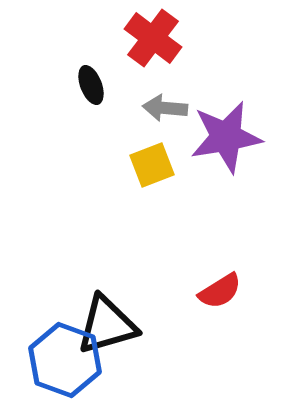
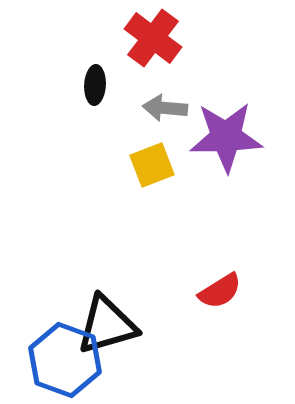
black ellipse: moved 4 px right; rotated 24 degrees clockwise
purple star: rotated 8 degrees clockwise
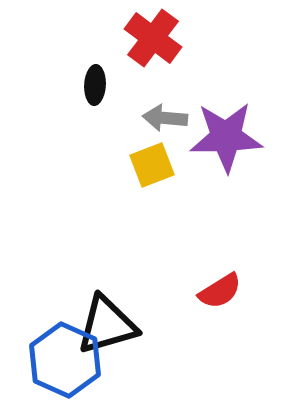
gray arrow: moved 10 px down
blue hexagon: rotated 4 degrees clockwise
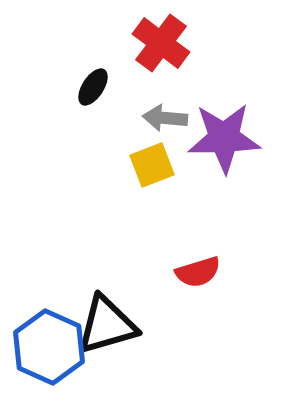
red cross: moved 8 px right, 5 px down
black ellipse: moved 2 px left, 2 px down; rotated 30 degrees clockwise
purple star: moved 2 px left, 1 px down
red semicircle: moved 22 px left, 19 px up; rotated 15 degrees clockwise
blue hexagon: moved 16 px left, 13 px up
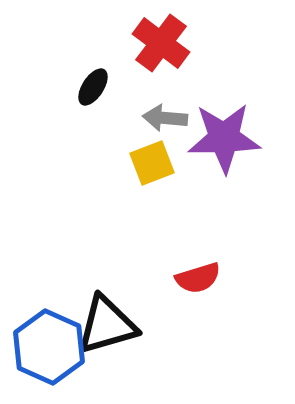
yellow square: moved 2 px up
red semicircle: moved 6 px down
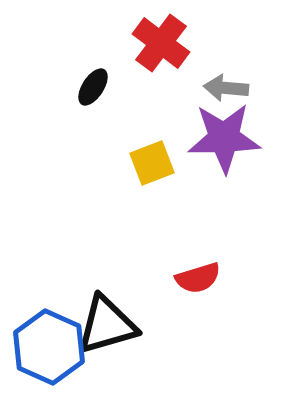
gray arrow: moved 61 px right, 30 px up
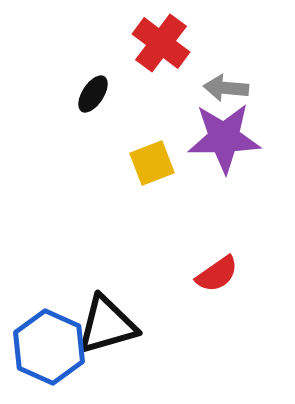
black ellipse: moved 7 px down
red semicircle: moved 19 px right, 4 px up; rotated 18 degrees counterclockwise
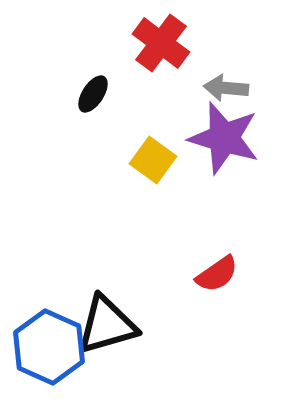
purple star: rotated 18 degrees clockwise
yellow square: moved 1 px right, 3 px up; rotated 33 degrees counterclockwise
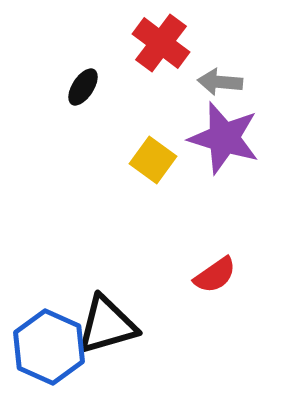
gray arrow: moved 6 px left, 6 px up
black ellipse: moved 10 px left, 7 px up
red semicircle: moved 2 px left, 1 px down
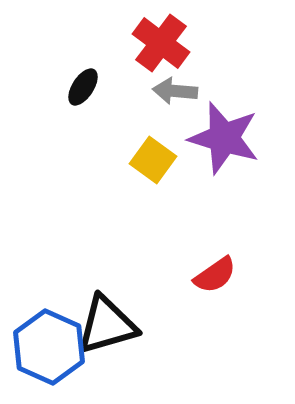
gray arrow: moved 45 px left, 9 px down
